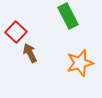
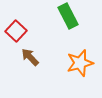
red square: moved 1 px up
brown arrow: moved 4 px down; rotated 18 degrees counterclockwise
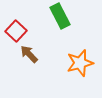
green rectangle: moved 8 px left
brown arrow: moved 1 px left, 3 px up
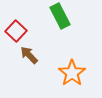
brown arrow: moved 1 px down
orange star: moved 8 px left, 10 px down; rotated 20 degrees counterclockwise
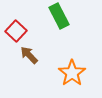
green rectangle: moved 1 px left
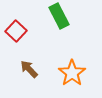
brown arrow: moved 14 px down
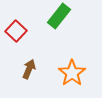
green rectangle: rotated 65 degrees clockwise
brown arrow: rotated 66 degrees clockwise
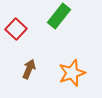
red square: moved 2 px up
orange star: rotated 16 degrees clockwise
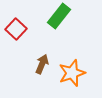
brown arrow: moved 13 px right, 5 px up
